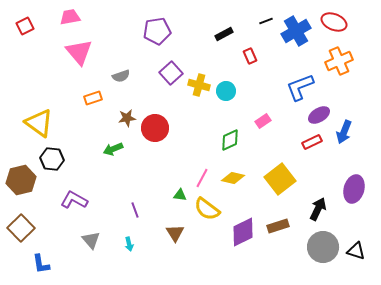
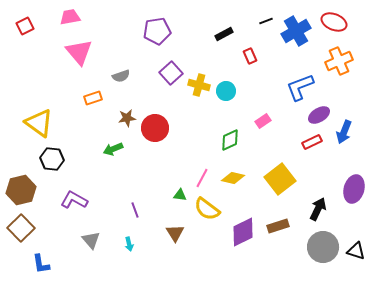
brown hexagon at (21, 180): moved 10 px down
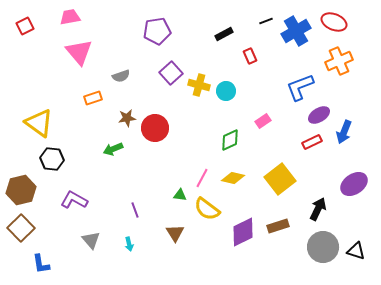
purple ellipse at (354, 189): moved 5 px up; rotated 40 degrees clockwise
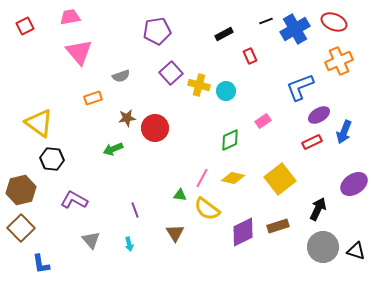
blue cross at (296, 31): moved 1 px left, 2 px up
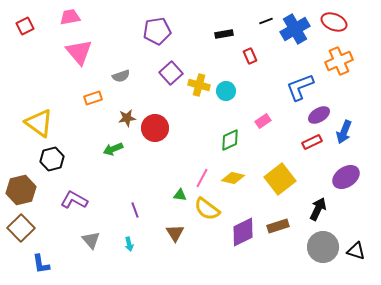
black rectangle at (224, 34): rotated 18 degrees clockwise
black hexagon at (52, 159): rotated 20 degrees counterclockwise
purple ellipse at (354, 184): moved 8 px left, 7 px up
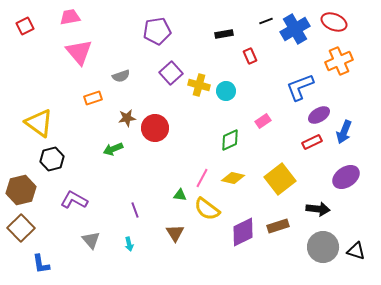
black arrow at (318, 209): rotated 70 degrees clockwise
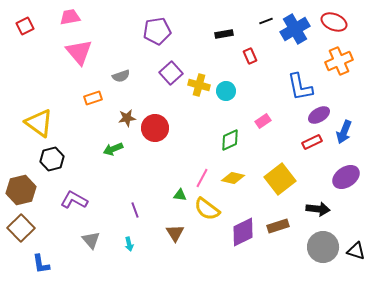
blue L-shape at (300, 87): rotated 80 degrees counterclockwise
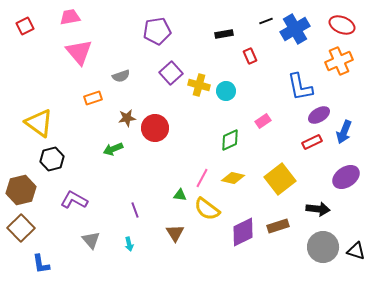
red ellipse at (334, 22): moved 8 px right, 3 px down
